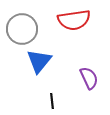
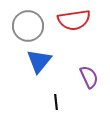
gray circle: moved 6 px right, 3 px up
purple semicircle: moved 1 px up
black line: moved 4 px right, 1 px down
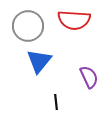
red semicircle: rotated 12 degrees clockwise
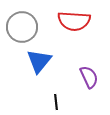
red semicircle: moved 1 px down
gray circle: moved 6 px left, 1 px down
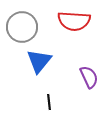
black line: moved 7 px left
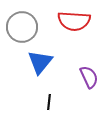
blue triangle: moved 1 px right, 1 px down
black line: rotated 14 degrees clockwise
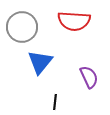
black line: moved 6 px right
